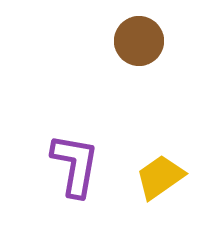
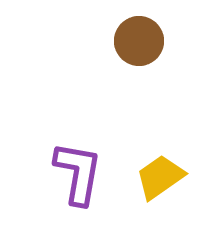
purple L-shape: moved 3 px right, 8 px down
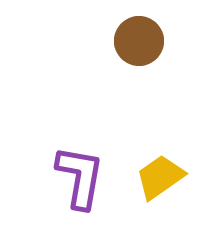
purple L-shape: moved 2 px right, 4 px down
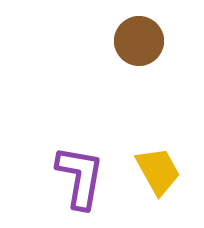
yellow trapezoid: moved 2 px left, 6 px up; rotated 96 degrees clockwise
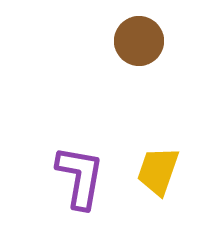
yellow trapezoid: rotated 132 degrees counterclockwise
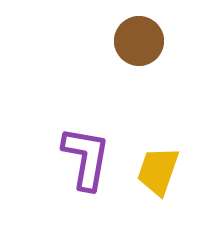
purple L-shape: moved 6 px right, 19 px up
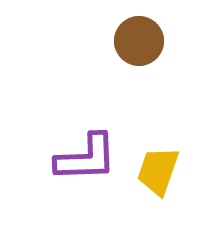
purple L-shape: rotated 78 degrees clockwise
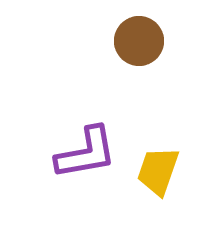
purple L-shape: moved 5 px up; rotated 8 degrees counterclockwise
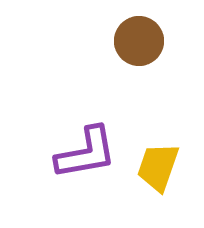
yellow trapezoid: moved 4 px up
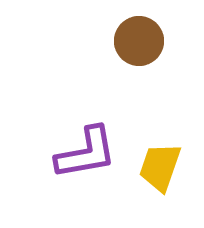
yellow trapezoid: moved 2 px right
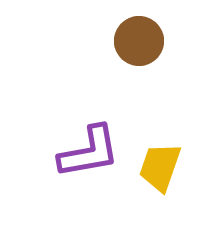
purple L-shape: moved 3 px right, 1 px up
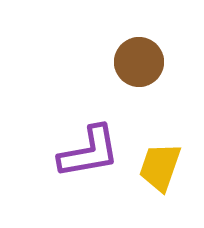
brown circle: moved 21 px down
